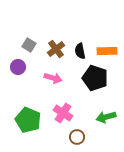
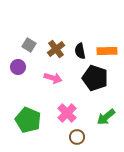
pink cross: moved 4 px right; rotated 12 degrees clockwise
green arrow: rotated 24 degrees counterclockwise
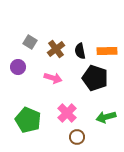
gray square: moved 1 px right, 3 px up
green arrow: rotated 24 degrees clockwise
